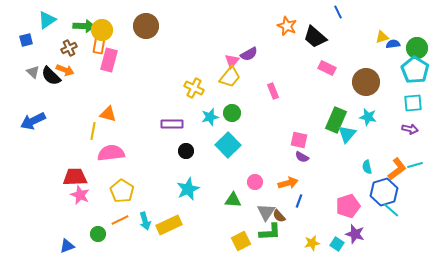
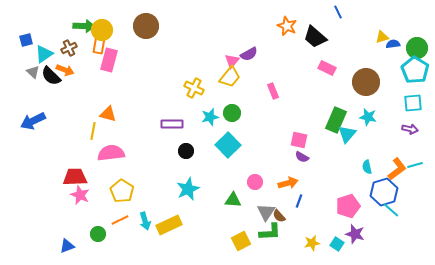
cyan triangle at (47, 20): moved 3 px left, 34 px down
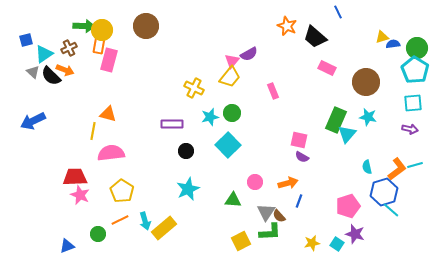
yellow rectangle at (169, 225): moved 5 px left, 3 px down; rotated 15 degrees counterclockwise
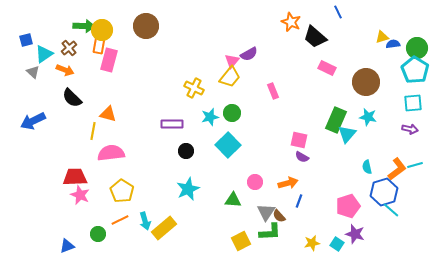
orange star at (287, 26): moved 4 px right, 4 px up
brown cross at (69, 48): rotated 14 degrees counterclockwise
black semicircle at (51, 76): moved 21 px right, 22 px down
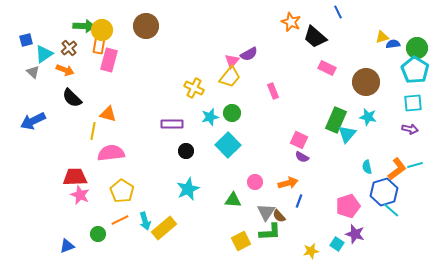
pink square at (299, 140): rotated 12 degrees clockwise
yellow star at (312, 243): moved 1 px left, 8 px down
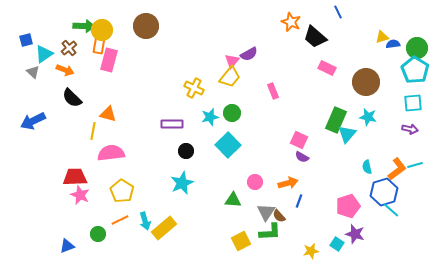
cyan star at (188, 189): moved 6 px left, 6 px up
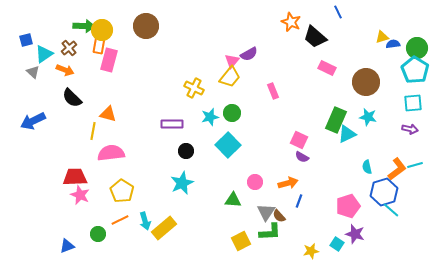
cyan triangle at (347, 134): rotated 24 degrees clockwise
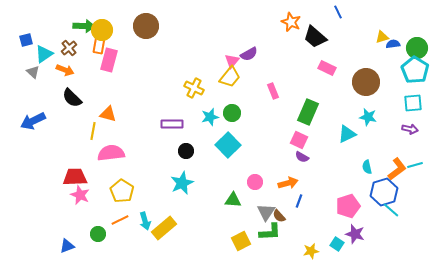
green rectangle at (336, 120): moved 28 px left, 8 px up
